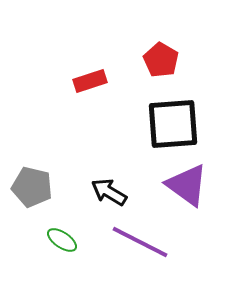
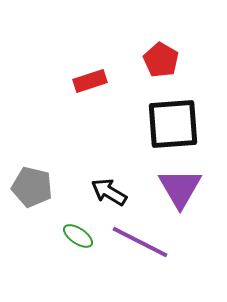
purple triangle: moved 7 px left, 3 px down; rotated 24 degrees clockwise
green ellipse: moved 16 px right, 4 px up
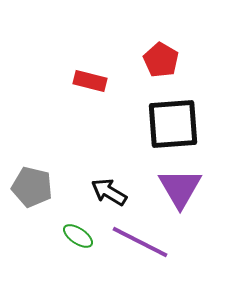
red rectangle: rotated 32 degrees clockwise
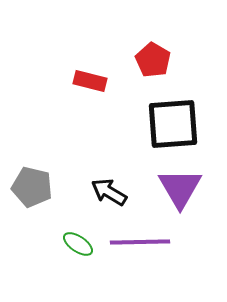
red pentagon: moved 8 px left
green ellipse: moved 8 px down
purple line: rotated 28 degrees counterclockwise
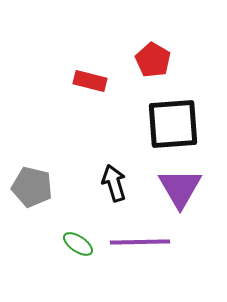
black arrow: moved 5 px right, 9 px up; rotated 42 degrees clockwise
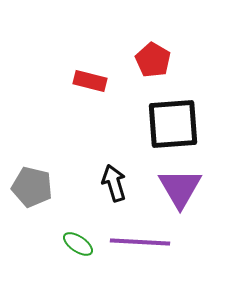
purple line: rotated 4 degrees clockwise
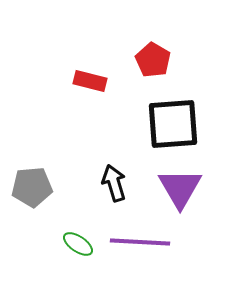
gray pentagon: rotated 18 degrees counterclockwise
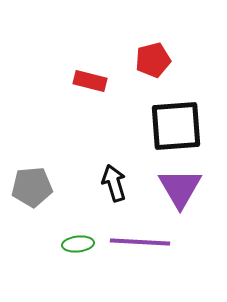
red pentagon: rotated 28 degrees clockwise
black square: moved 3 px right, 2 px down
green ellipse: rotated 40 degrees counterclockwise
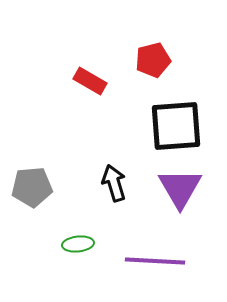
red rectangle: rotated 16 degrees clockwise
purple line: moved 15 px right, 19 px down
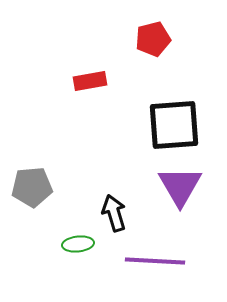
red pentagon: moved 21 px up
red rectangle: rotated 40 degrees counterclockwise
black square: moved 2 px left, 1 px up
black arrow: moved 30 px down
purple triangle: moved 2 px up
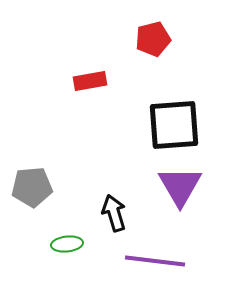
green ellipse: moved 11 px left
purple line: rotated 4 degrees clockwise
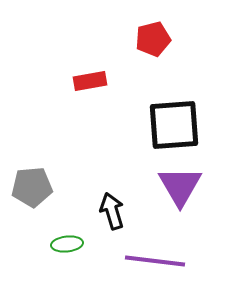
black arrow: moved 2 px left, 2 px up
